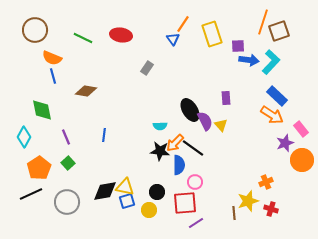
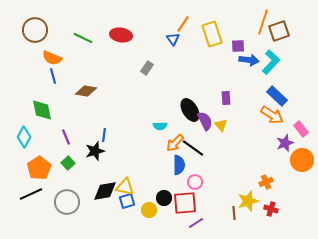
black star at (160, 151): moved 65 px left; rotated 24 degrees counterclockwise
black circle at (157, 192): moved 7 px right, 6 px down
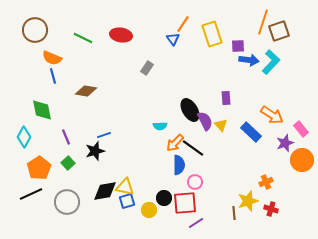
blue rectangle at (277, 96): moved 26 px left, 36 px down
blue line at (104, 135): rotated 64 degrees clockwise
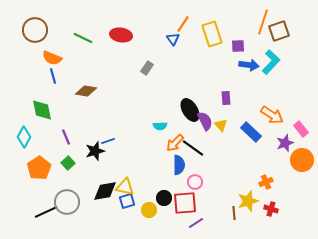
blue arrow at (249, 60): moved 5 px down
blue line at (104, 135): moved 4 px right, 6 px down
black line at (31, 194): moved 15 px right, 18 px down
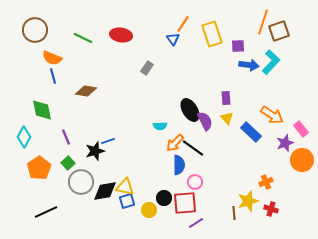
yellow triangle at (221, 125): moved 6 px right, 7 px up
gray circle at (67, 202): moved 14 px right, 20 px up
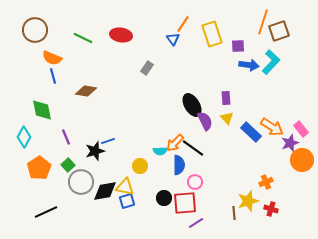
black ellipse at (190, 110): moved 2 px right, 5 px up
orange arrow at (272, 115): moved 12 px down
cyan semicircle at (160, 126): moved 25 px down
purple star at (285, 143): moved 5 px right
green square at (68, 163): moved 2 px down
yellow circle at (149, 210): moved 9 px left, 44 px up
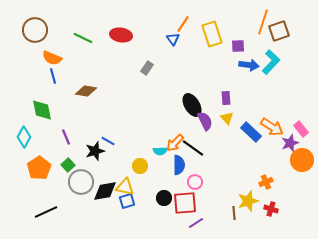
blue line at (108, 141): rotated 48 degrees clockwise
